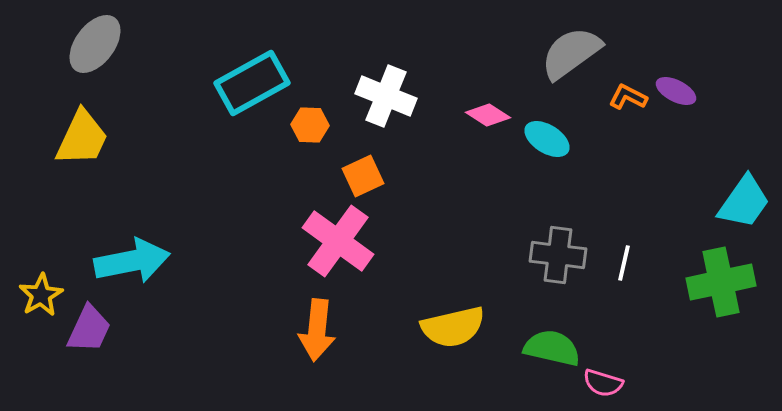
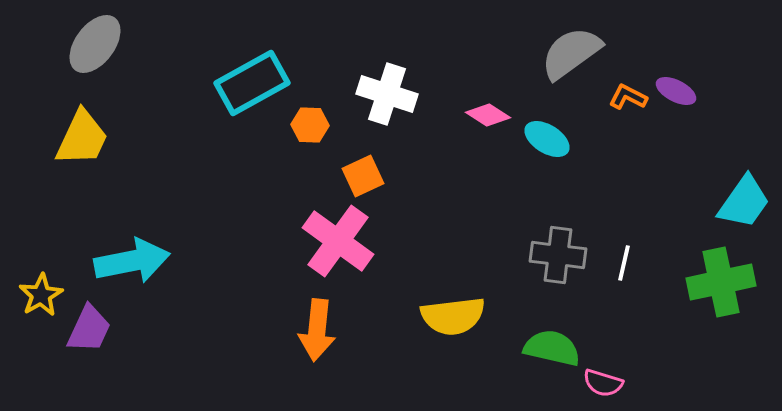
white cross: moved 1 px right, 2 px up; rotated 4 degrees counterclockwise
yellow semicircle: moved 11 px up; rotated 6 degrees clockwise
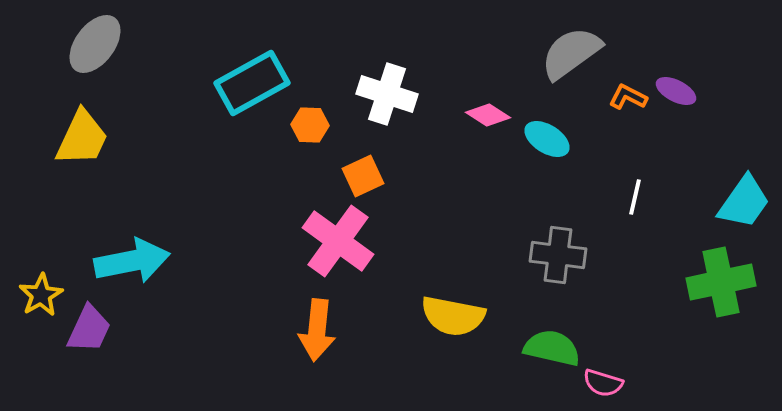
white line: moved 11 px right, 66 px up
yellow semicircle: rotated 18 degrees clockwise
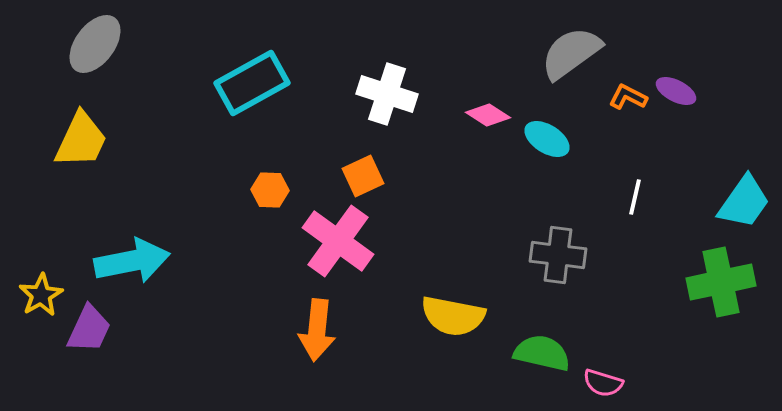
orange hexagon: moved 40 px left, 65 px down
yellow trapezoid: moved 1 px left, 2 px down
green semicircle: moved 10 px left, 5 px down
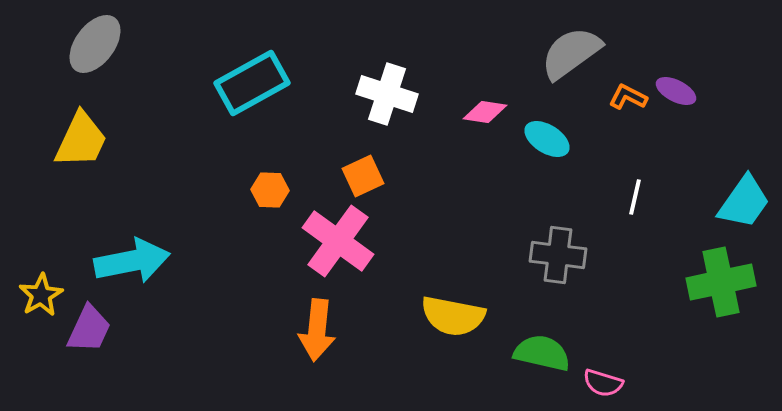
pink diamond: moved 3 px left, 3 px up; rotated 24 degrees counterclockwise
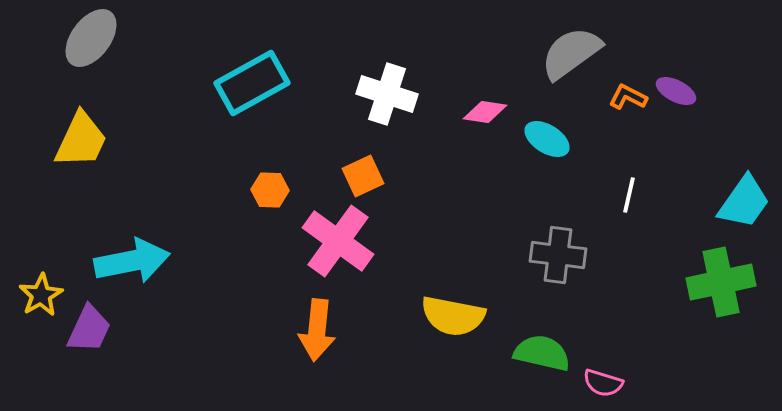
gray ellipse: moved 4 px left, 6 px up
white line: moved 6 px left, 2 px up
